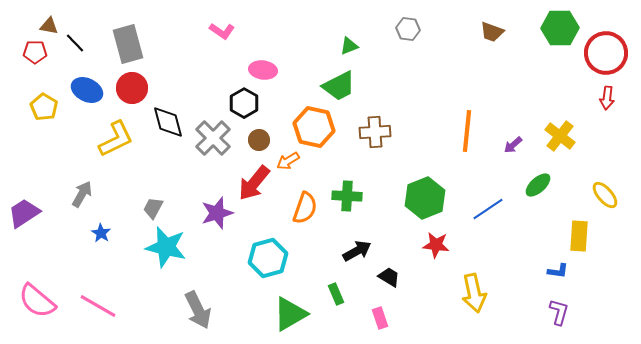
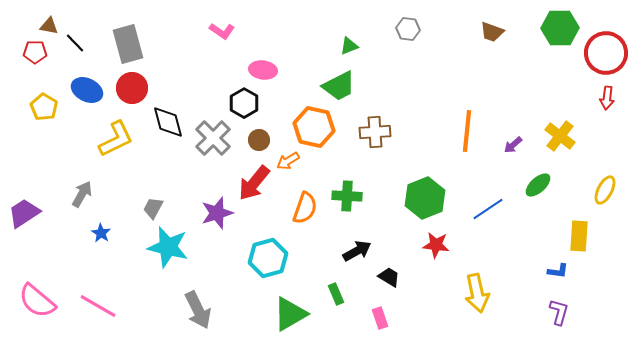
yellow ellipse at (605, 195): moved 5 px up; rotated 68 degrees clockwise
cyan star at (166, 247): moved 2 px right
yellow arrow at (474, 293): moved 3 px right
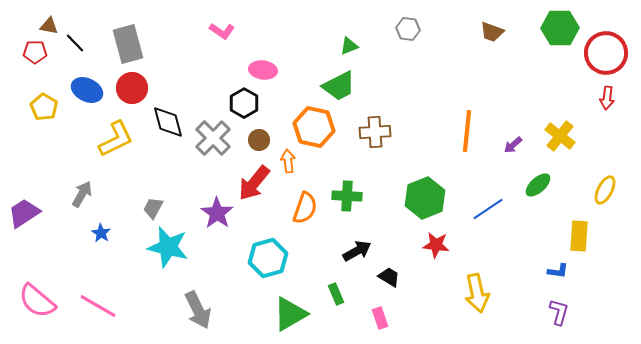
orange arrow at (288, 161): rotated 115 degrees clockwise
purple star at (217, 213): rotated 20 degrees counterclockwise
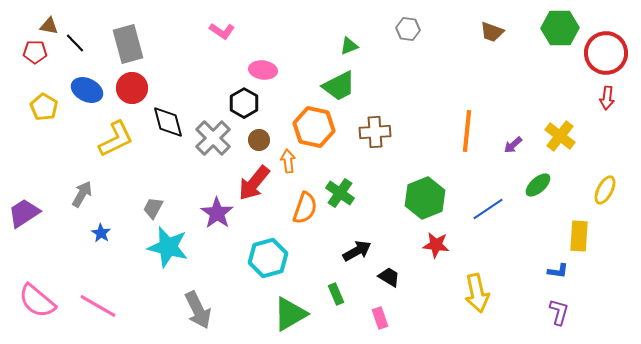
green cross at (347, 196): moved 7 px left, 3 px up; rotated 32 degrees clockwise
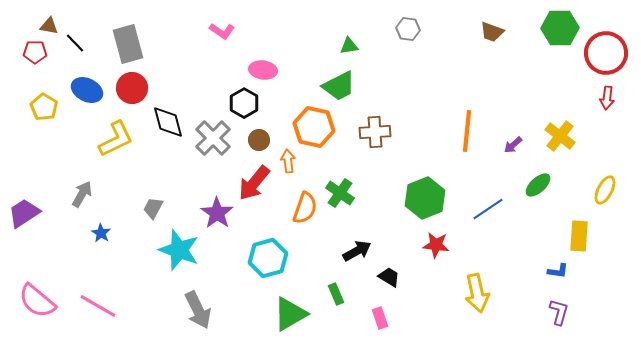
green triangle at (349, 46): rotated 12 degrees clockwise
cyan star at (168, 247): moved 11 px right, 3 px down; rotated 6 degrees clockwise
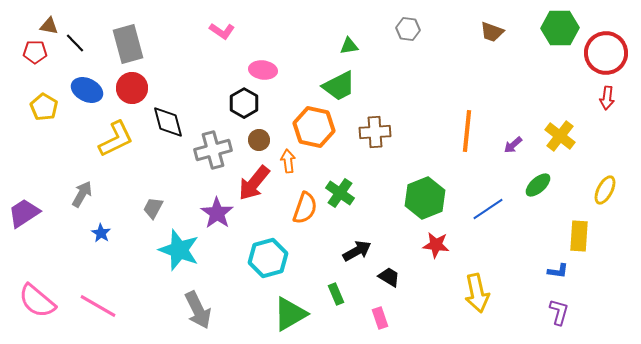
gray cross at (213, 138): moved 12 px down; rotated 30 degrees clockwise
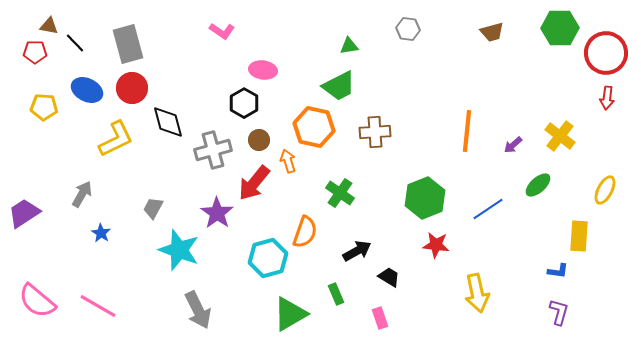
brown trapezoid at (492, 32): rotated 35 degrees counterclockwise
yellow pentagon at (44, 107): rotated 28 degrees counterclockwise
orange arrow at (288, 161): rotated 10 degrees counterclockwise
orange semicircle at (305, 208): moved 24 px down
